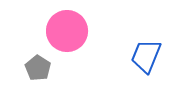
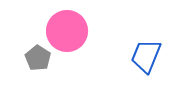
gray pentagon: moved 10 px up
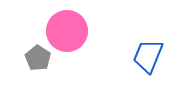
blue trapezoid: moved 2 px right
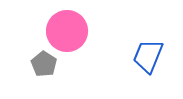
gray pentagon: moved 6 px right, 6 px down
